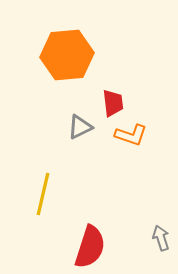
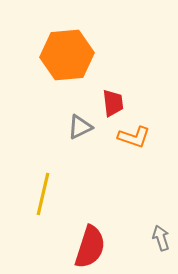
orange L-shape: moved 3 px right, 2 px down
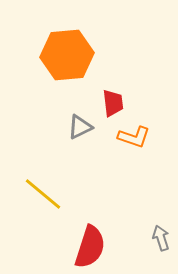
yellow line: rotated 63 degrees counterclockwise
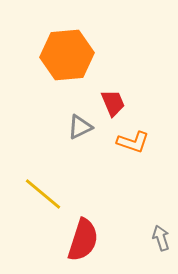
red trapezoid: rotated 16 degrees counterclockwise
orange L-shape: moved 1 px left, 5 px down
red semicircle: moved 7 px left, 7 px up
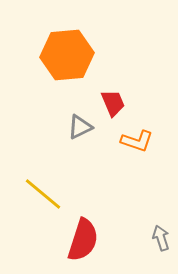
orange L-shape: moved 4 px right, 1 px up
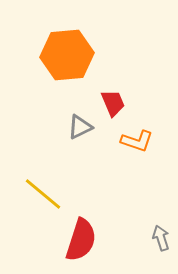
red semicircle: moved 2 px left
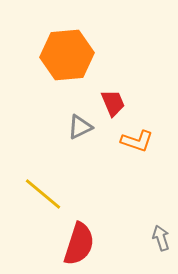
red semicircle: moved 2 px left, 4 px down
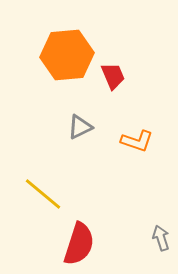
red trapezoid: moved 27 px up
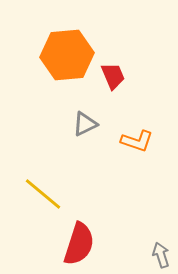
gray triangle: moved 5 px right, 3 px up
gray arrow: moved 17 px down
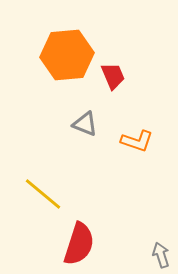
gray triangle: rotated 48 degrees clockwise
